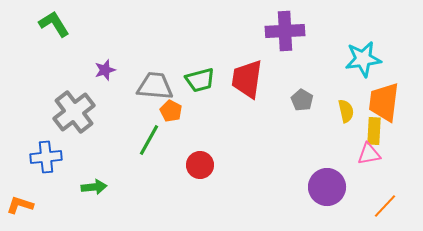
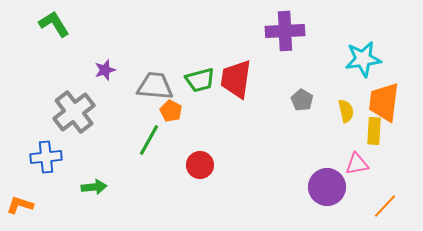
red trapezoid: moved 11 px left
pink triangle: moved 12 px left, 10 px down
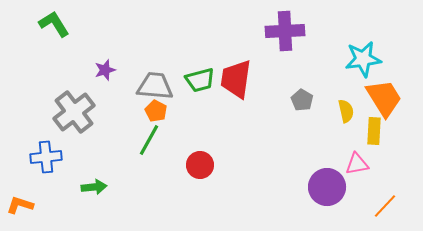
orange trapezoid: moved 4 px up; rotated 141 degrees clockwise
orange pentagon: moved 15 px left
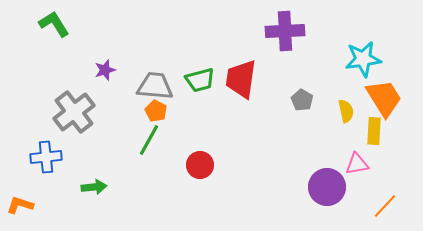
red trapezoid: moved 5 px right
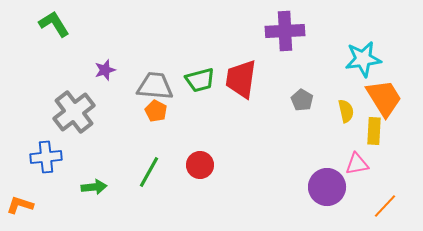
green line: moved 32 px down
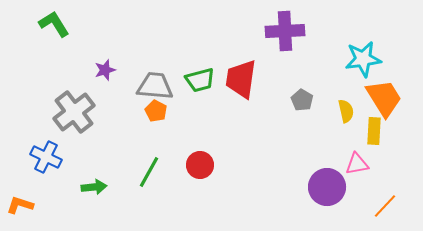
blue cross: rotated 32 degrees clockwise
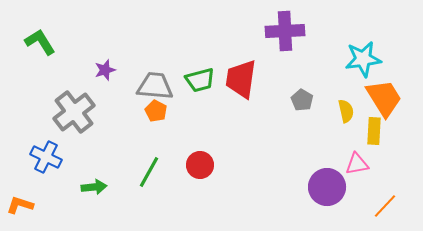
green L-shape: moved 14 px left, 18 px down
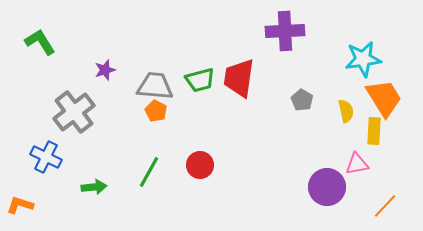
red trapezoid: moved 2 px left, 1 px up
